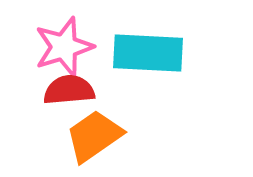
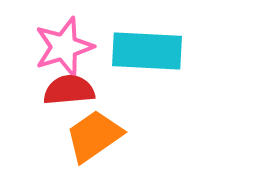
cyan rectangle: moved 1 px left, 2 px up
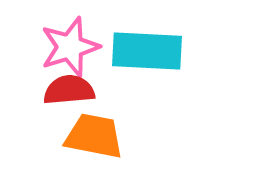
pink star: moved 6 px right
orange trapezoid: rotated 46 degrees clockwise
